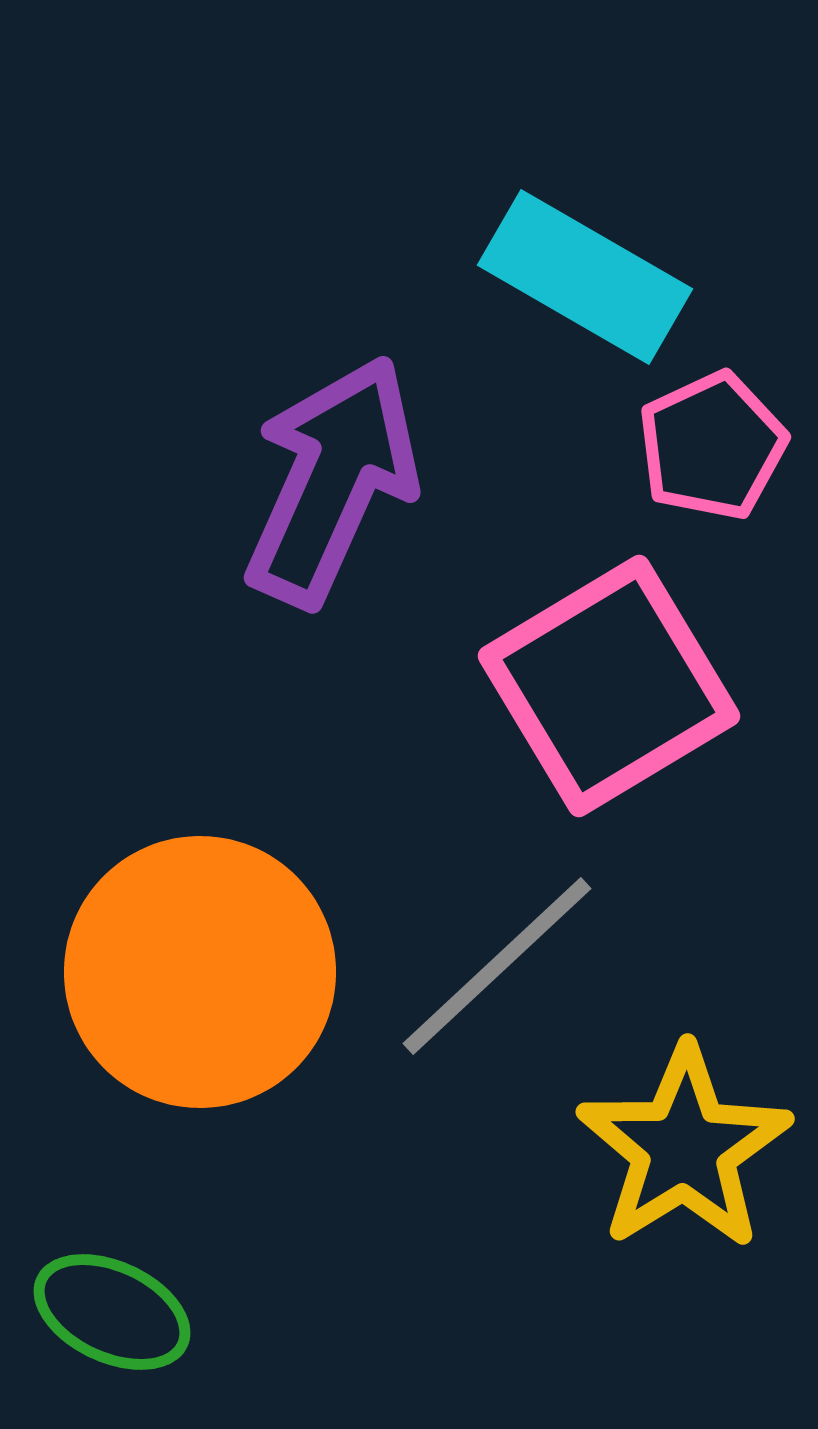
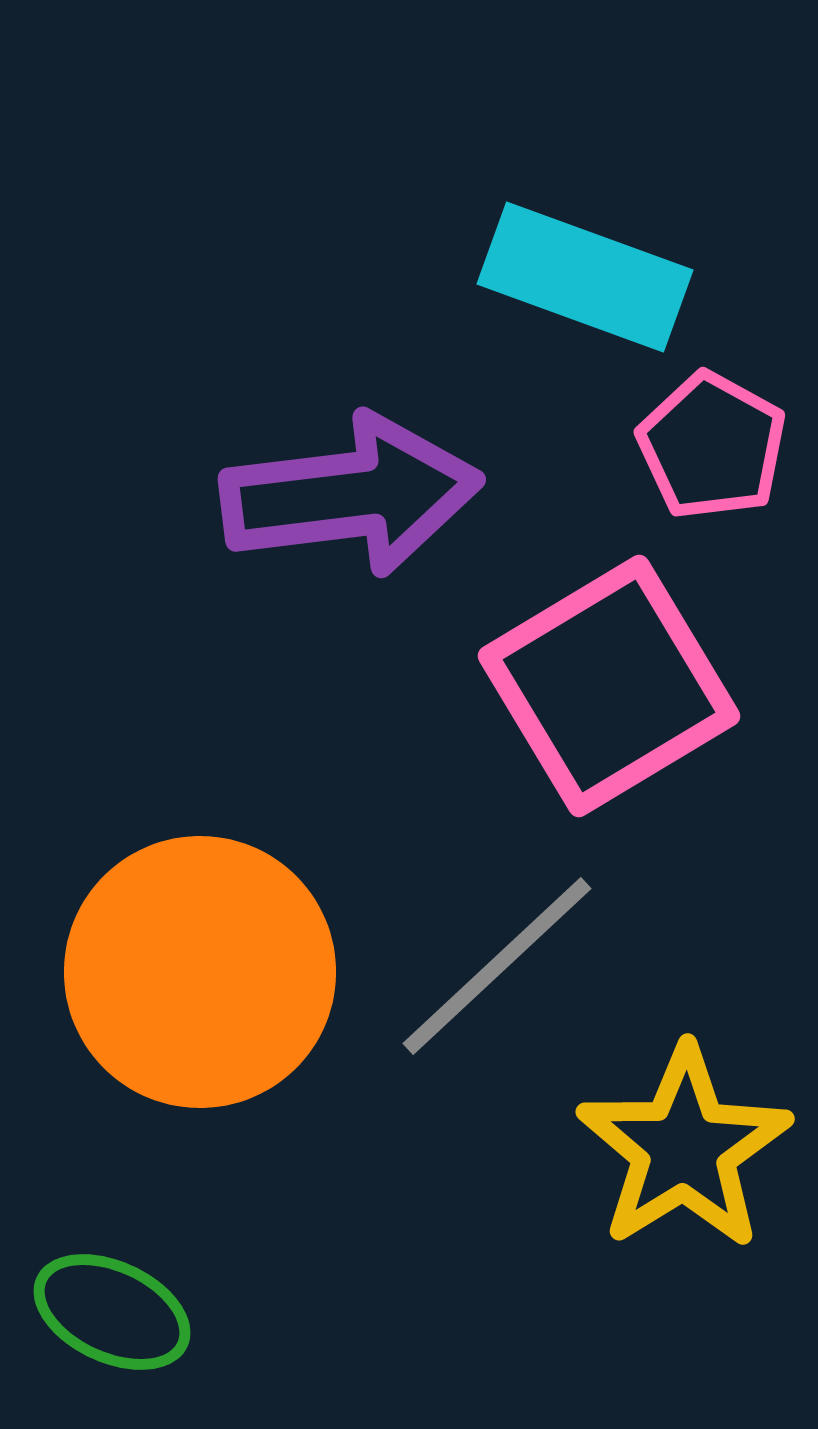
cyan rectangle: rotated 10 degrees counterclockwise
pink pentagon: rotated 18 degrees counterclockwise
purple arrow: moved 19 px right, 14 px down; rotated 59 degrees clockwise
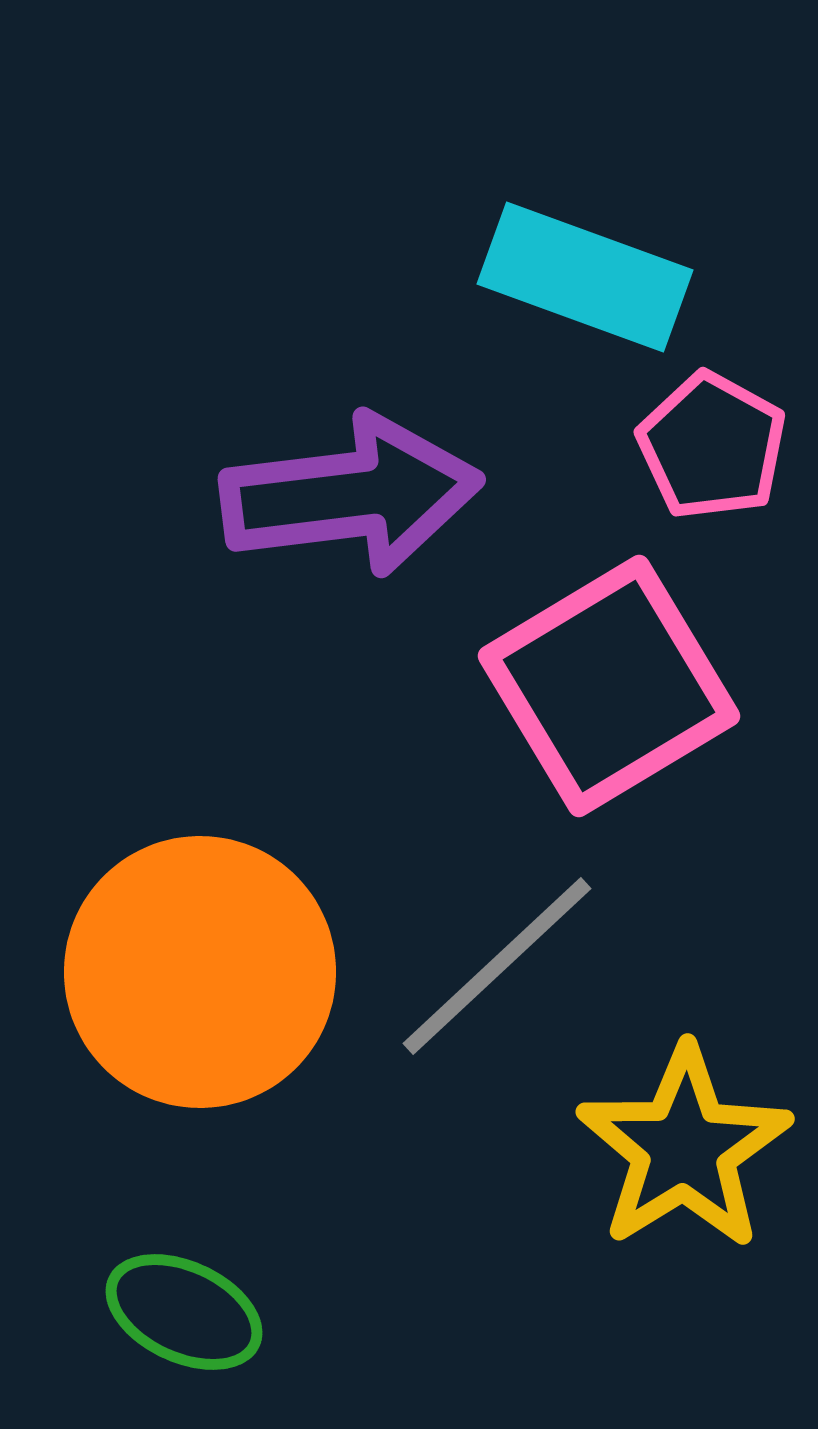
green ellipse: moved 72 px right
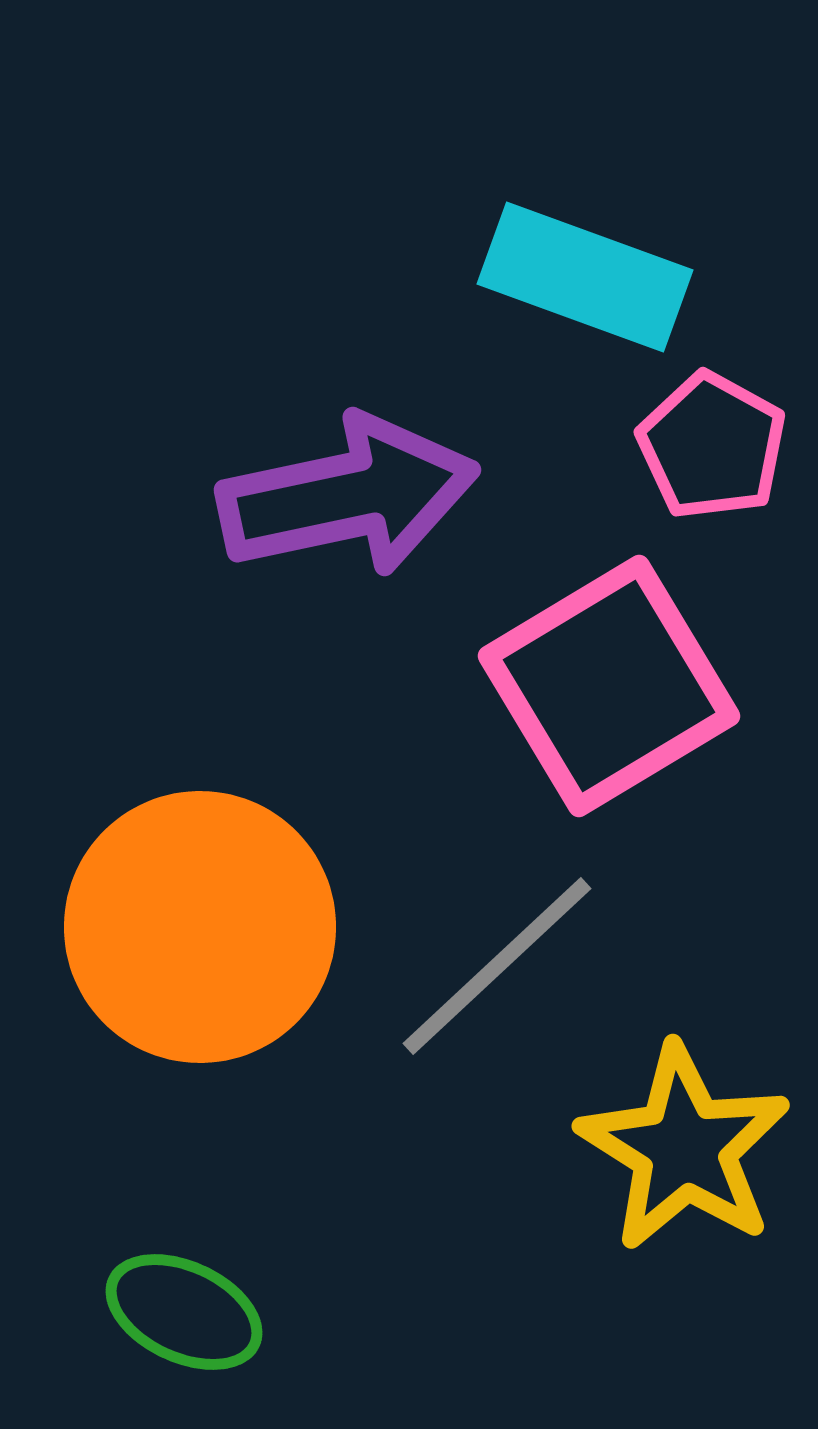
purple arrow: moved 3 px left, 1 px down; rotated 5 degrees counterclockwise
orange circle: moved 45 px up
yellow star: rotated 8 degrees counterclockwise
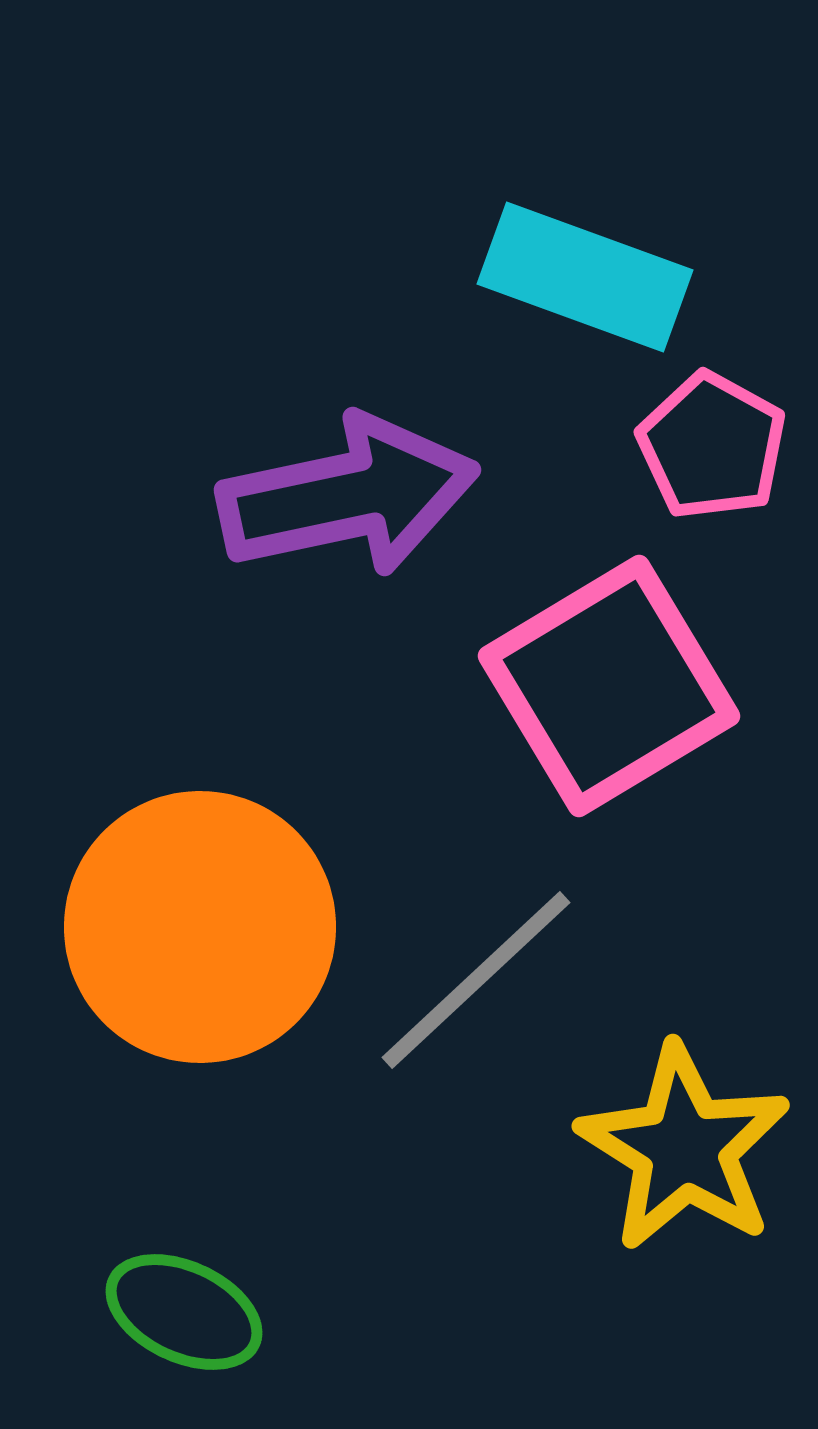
gray line: moved 21 px left, 14 px down
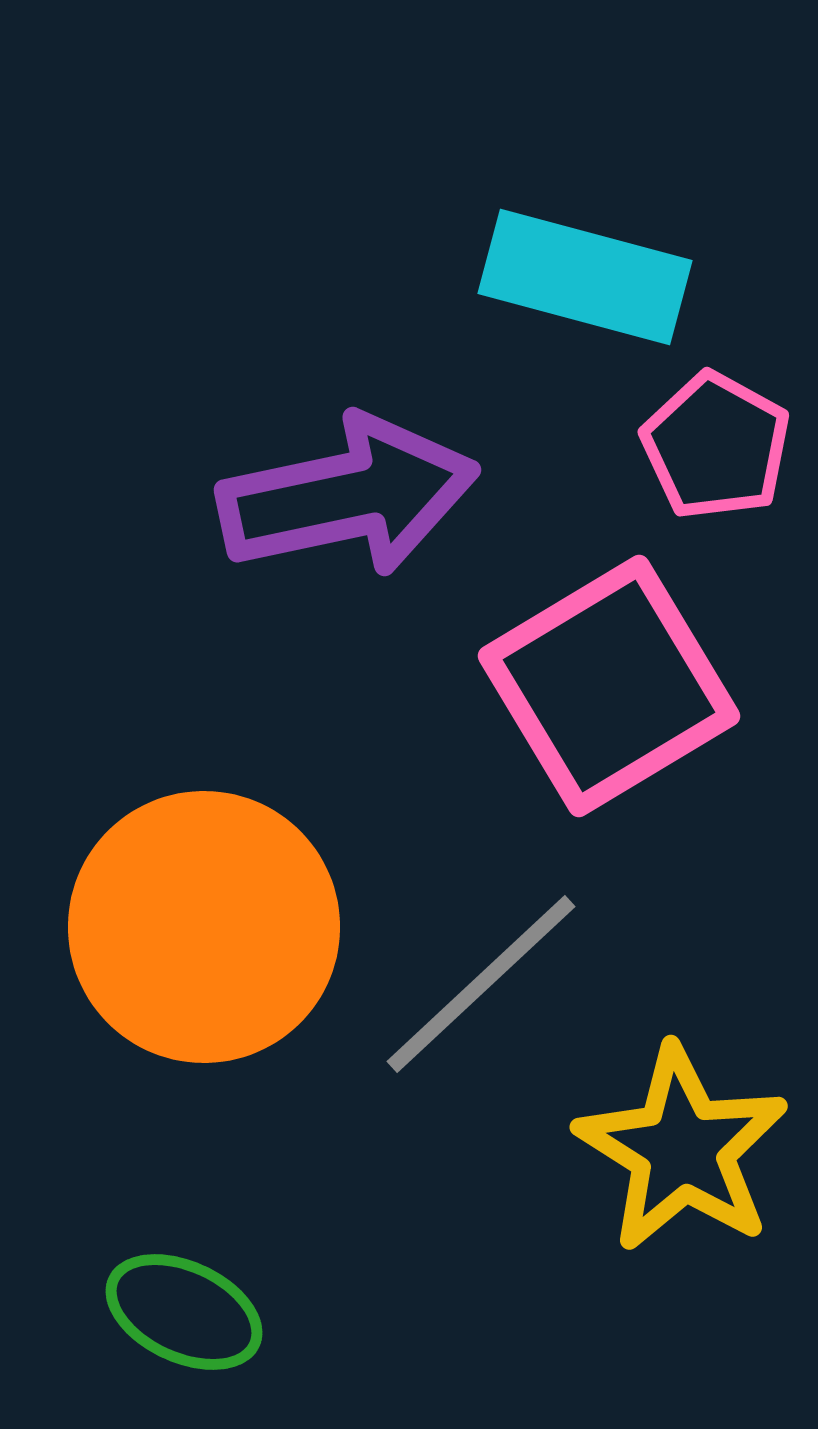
cyan rectangle: rotated 5 degrees counterclockwise
pink pentagon: moved 4 px right
orange circle: moved 4 px right
gray line: moved 5 px right, 4 px down
yellow star: moved 2 px left, 1 px down
